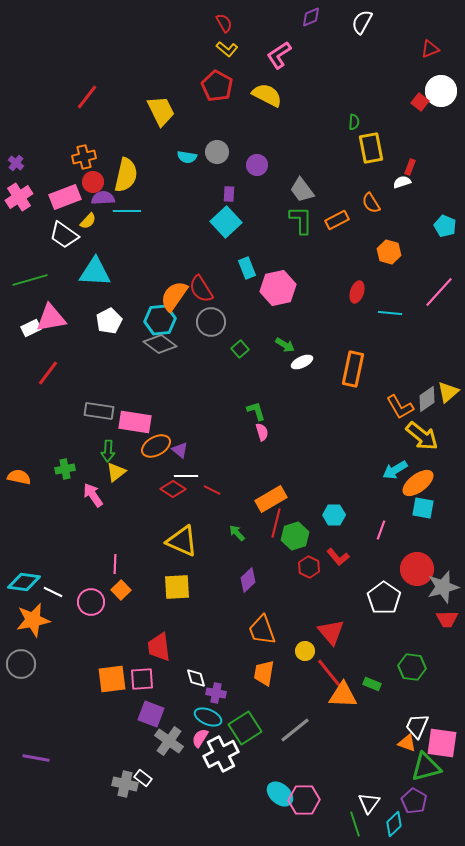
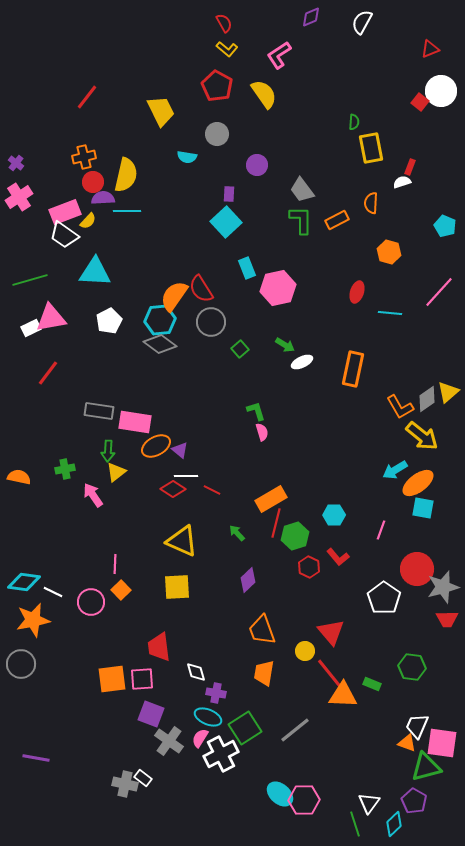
yellow semicircle at (267, 95): moved 3 px left, 1 px up; rotated 28 degrees clockwise
gray circle at (217, 152): moved 18 px up
pink rectangle at (65, 197): moved 15 px down
orange semicircle at (371, 203): rotated 35 degrees clockwise
white diamond at (196, 678): moved 6 px up
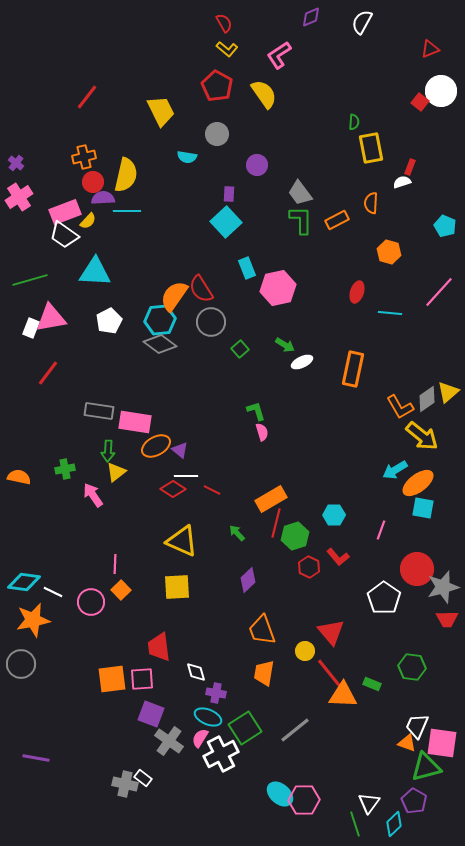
gray trapezoid at (302, 190): moved 2 px left, 3 px down
white rectangle at (31, 328): rotated 42 degrees counterclockwise
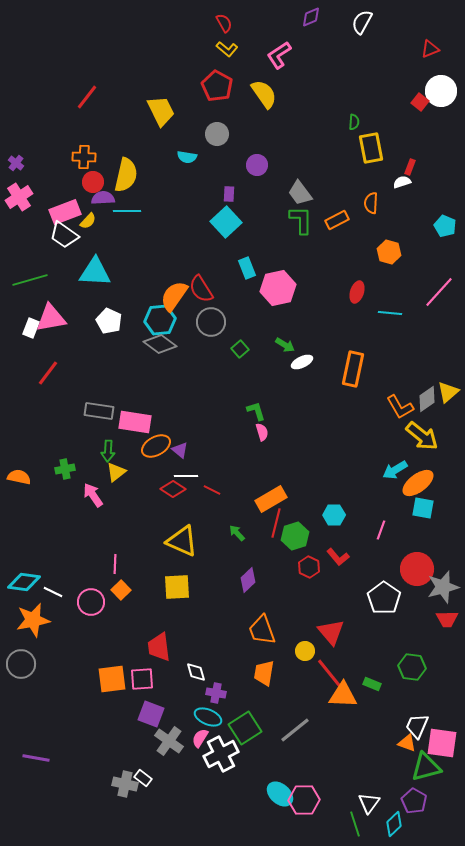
orange cross at (84, 157): rotated 15 degrees clockwise
white pentagon at (109, 321): rotated 20 degrees counterclockwise
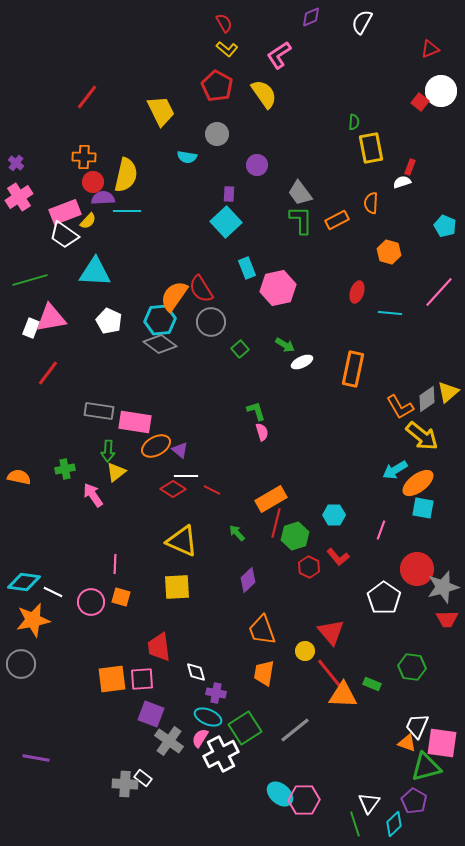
orange square at (121, 590): moved 7 px down; rotated 30 degrees counterclockwise
gray cross at (125, 784): rotated 10 degrees counterclockwise
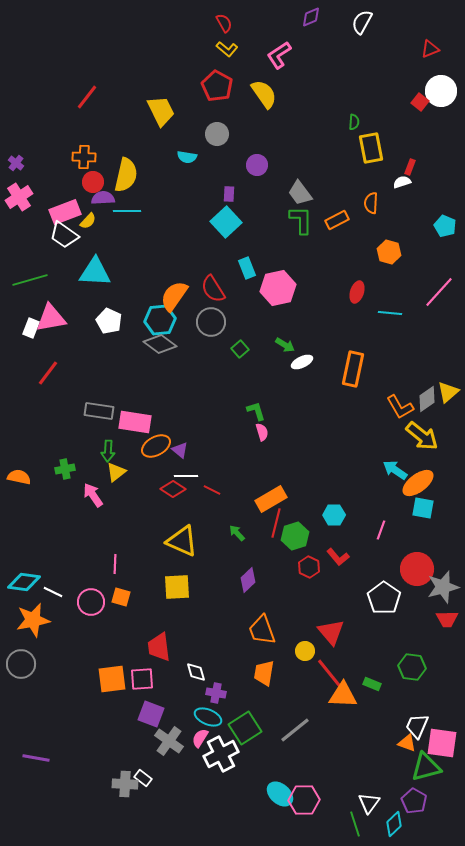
red semicircle at (201, 289): moved 12 px right
cyan arrow at (395, 470): rotated 65 degrees clockwise
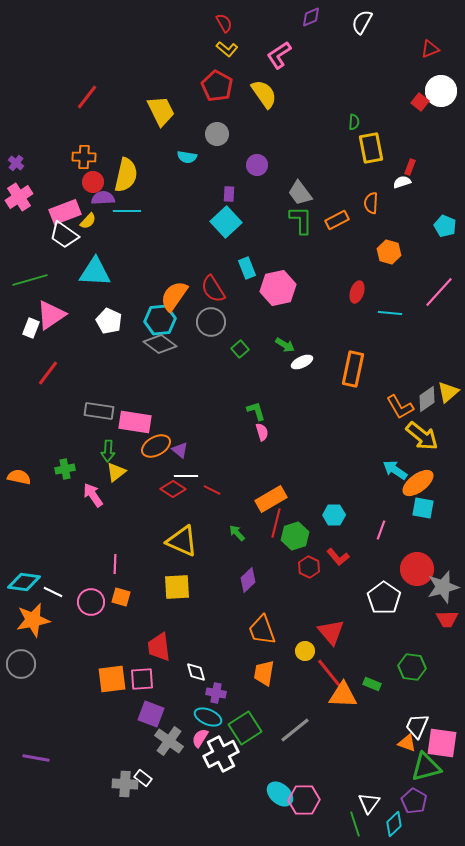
pink triangle at (51, 318): moved 3 px up; rotated 24 degrees counterclockwise
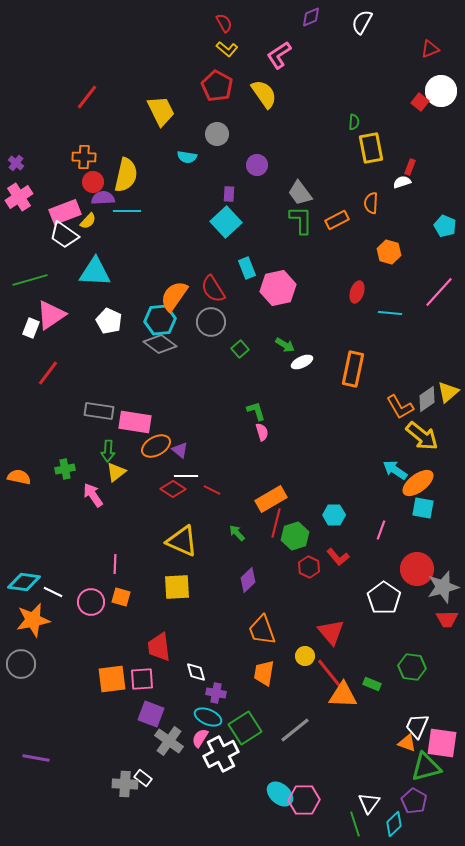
yellow circle at (305, 651): moved 5 px down
